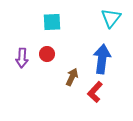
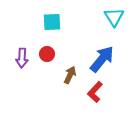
cyan triangle: moved 3 px right, 1 px up; rotated 10 degrees counterclockwise
blue arrow: rotated 32 degrees clockwise
brown arrow: moved 2 px left, 2 px up
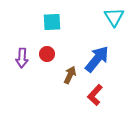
blue arrow: moved 5 px left
red L-shape: moved 3 px down
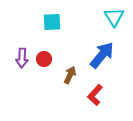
red circle: moved 3 px left, 5 px down
blue arrow: moved 5 px right, 4 px up
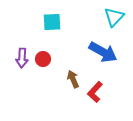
cyan triangle: rotated 15 degrees clockwise
blue arrow: moved 1 px right, 3 px up; rotated 80 degrees clockwise
red circle: moved 1 px left
brown arrow: moved 3 px right, 4 px down; rotated 48 degrees counterclockwise
red L-shape: moved 3 px up
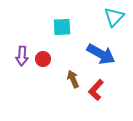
cyan square: moved 10 px right, 5 px down
blue arrow: moved 2 px left, 2 px down
purple arrow: moved 2 px up
red L-shape: moved 1 px right, 2 px up
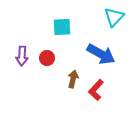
red circle: moved 4 px right, 1 px up
brown arrow: rotated 36 degrees clockwise
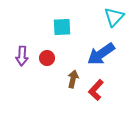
blue arrow: rotated 116 degrees clockwise
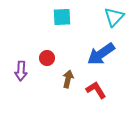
cyan square: moved 10 px up
purple arrow: moved 1 px left, 15 px down
brown arrow: moved 5 px left
red L-shape: rotated 105 degrees clockwise
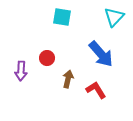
cyan square: rotated 12 degrees clockwise
blue arrow: rotated 96 degrees counterclockwise
